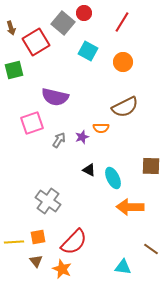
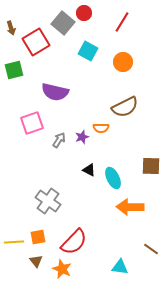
purple semicircle: moved 5 px up
cyan triangle: moved 3 px left
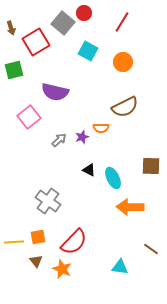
pink square: moved 3 px left, 6 px up; rotated 20 degrees counterclockwise
gray arrow: rotated 14 degrees clockwise
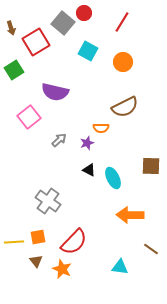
green square: rotated 18 degrees counterclockwise
purple star: moved 5 px right, 6 px down
orange arrow: moved 8 px down
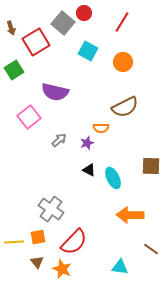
gray cross: moved 3 px right, 8 px down
brown triangle: moved 1 px right, 1 px down
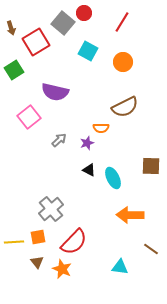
gray cross: rotated 15 degrees clockwise
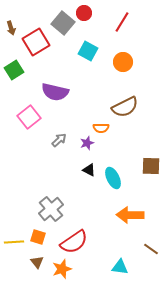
orange square: rotated 28 degrees clockwise
red semicircle: rotated 12 degrees clockwise
orange star: rotated 30 degrees clockwise
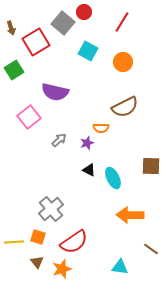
red circle: moved 1 px up
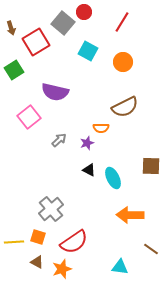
brown triangle: rotated 24 degrees counterclockwise
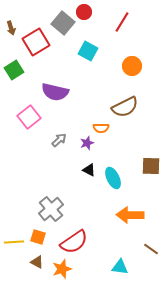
orange circle: moved 9 px right, 4 px down
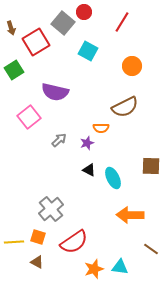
orange star: moved 32 px right
